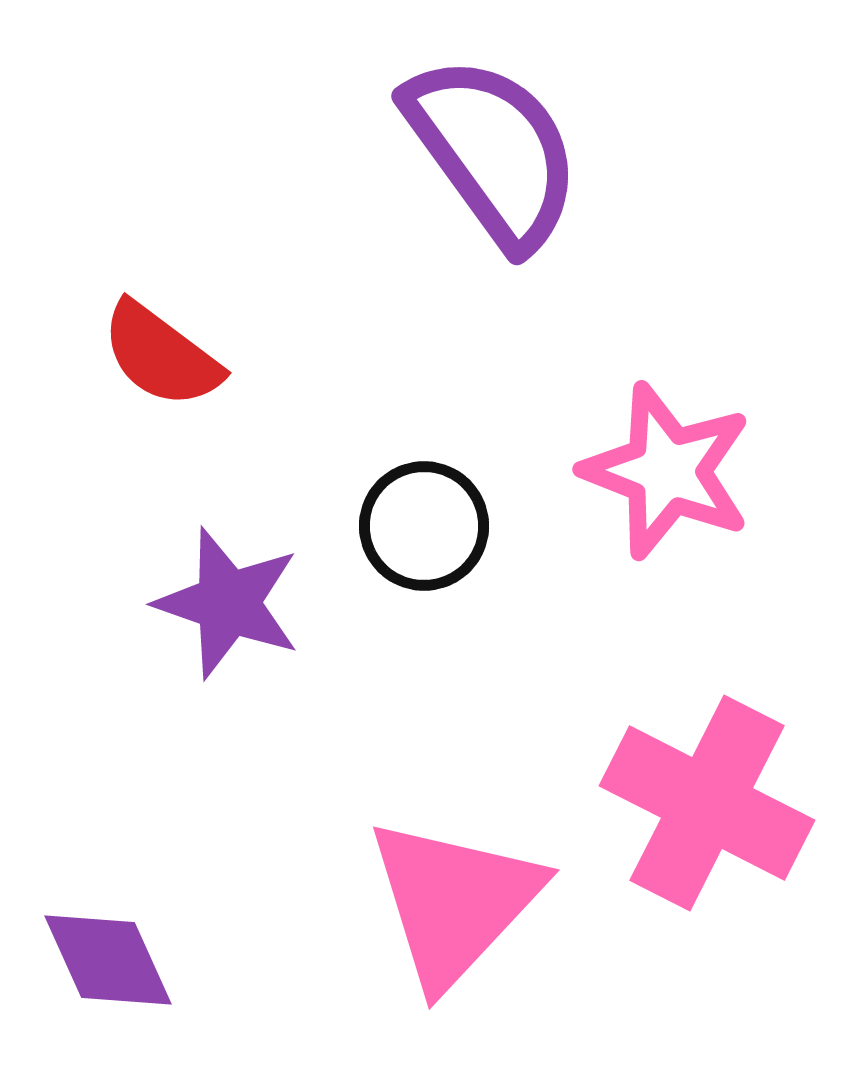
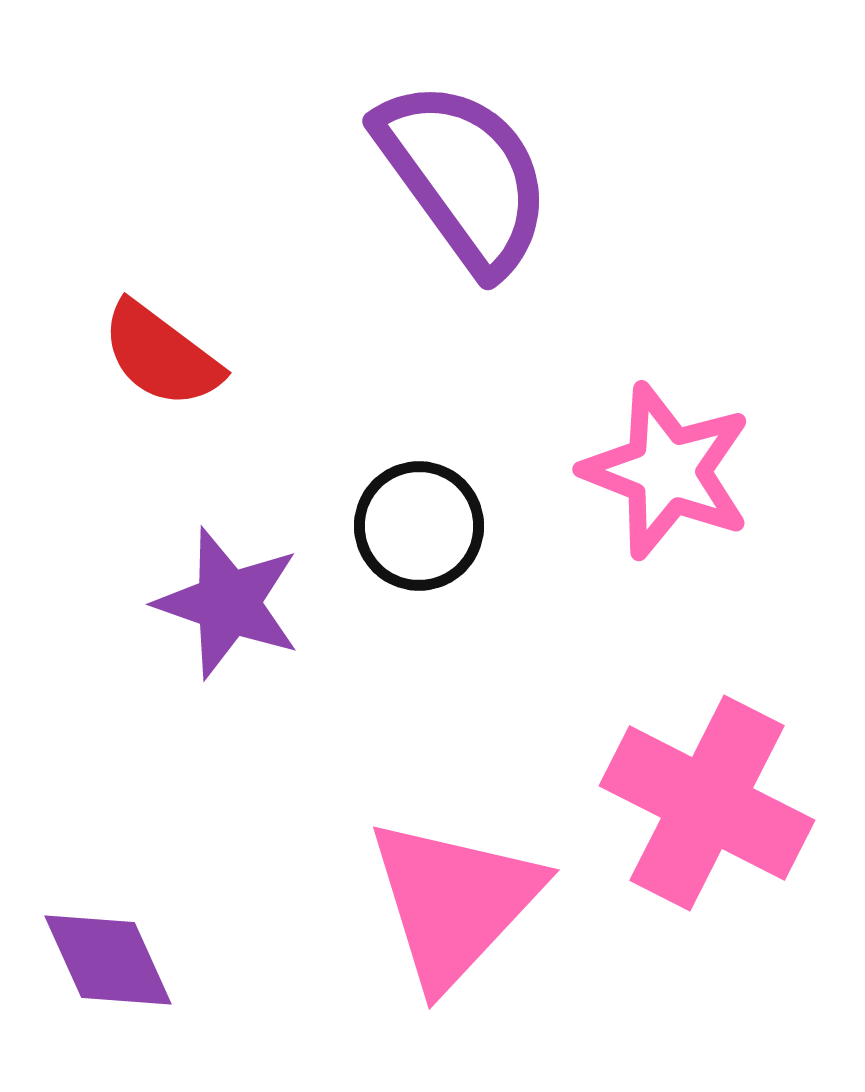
purple semicircle: moved 29 px left, 25 px down
black circle: moved 5 px left
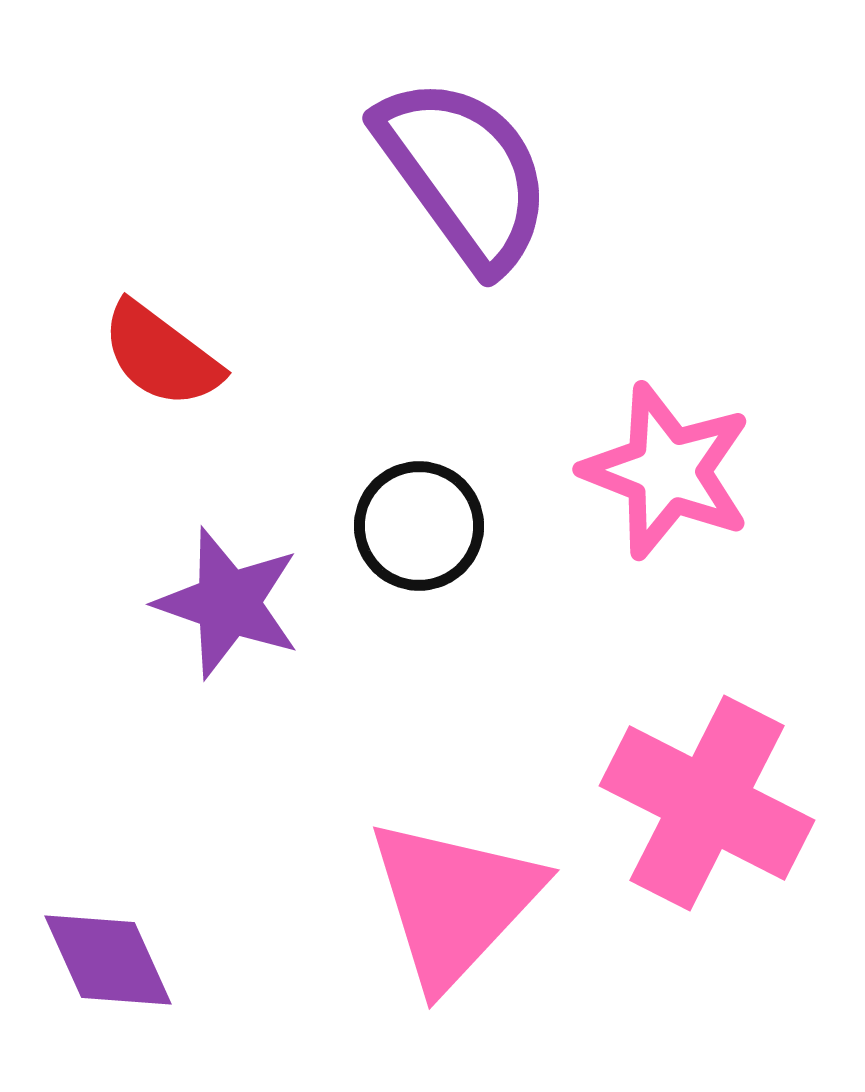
purple semicircle: moved 3 px up
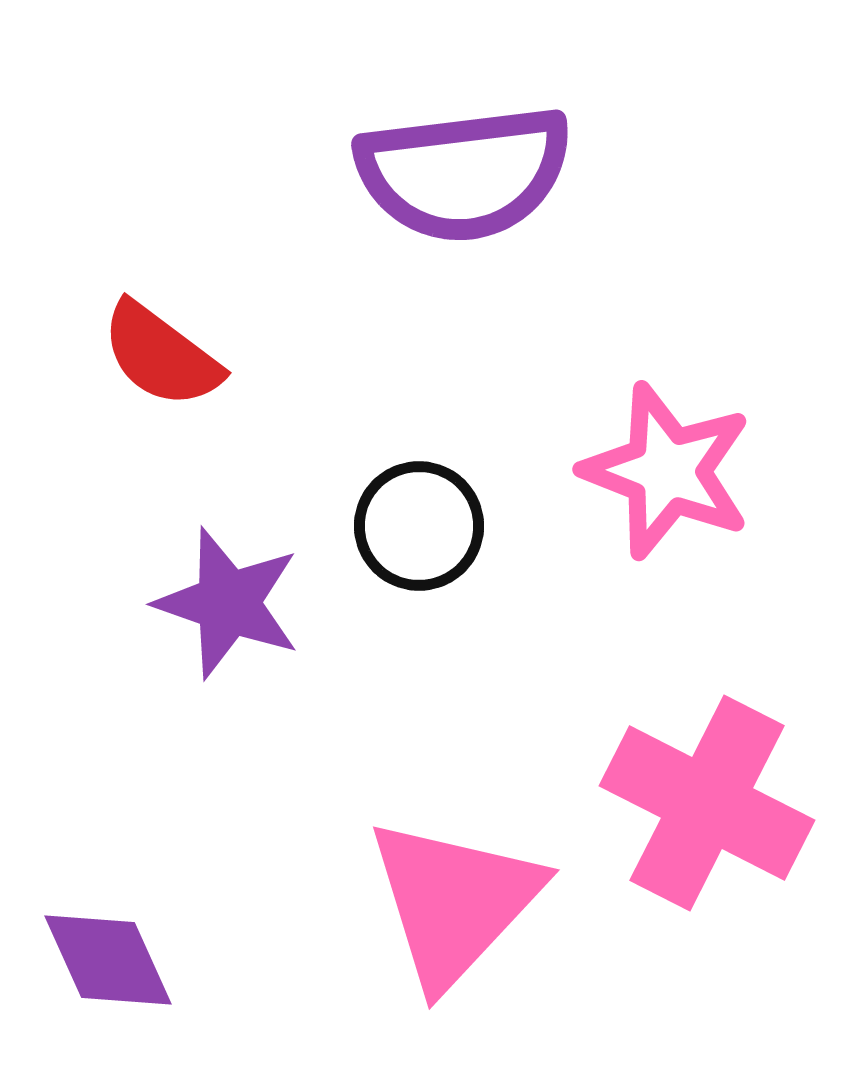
purple semicircle: rotated 119 degrees clockwise
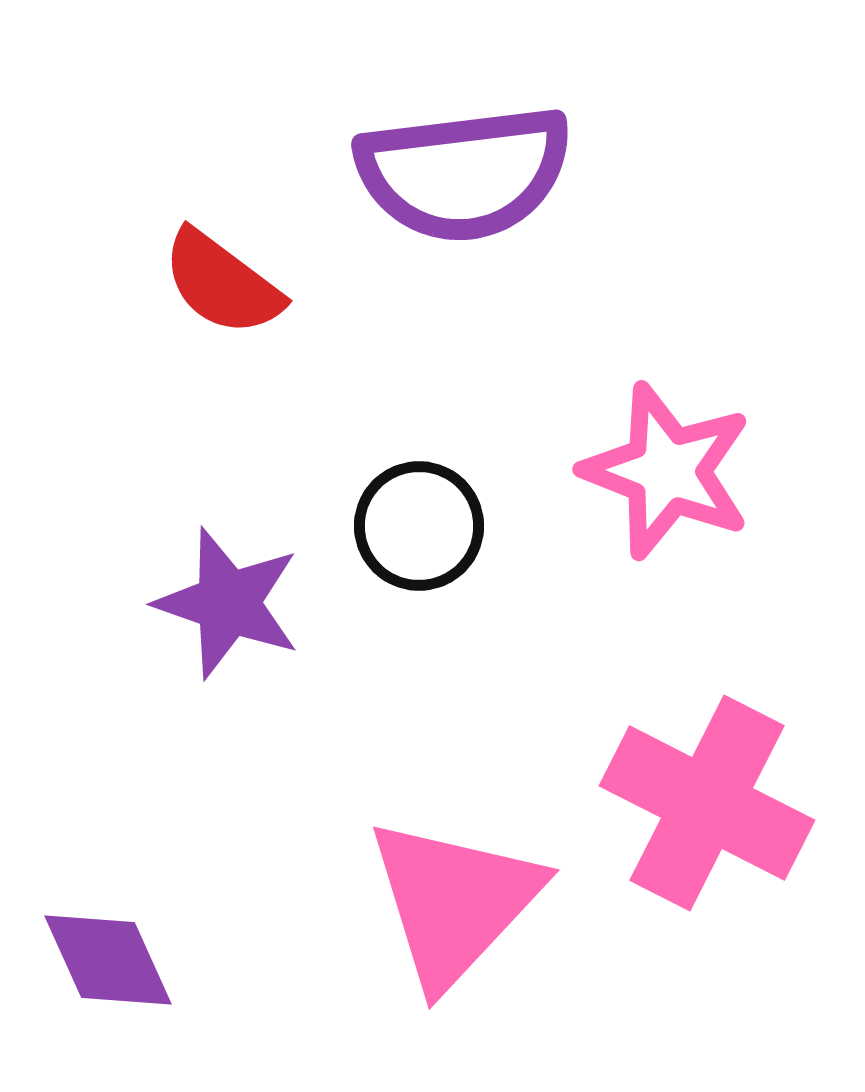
red semicircle: moved 61 px right, 72 px up
